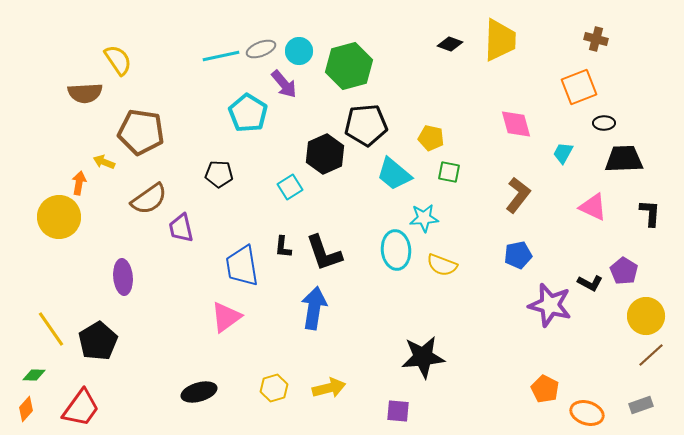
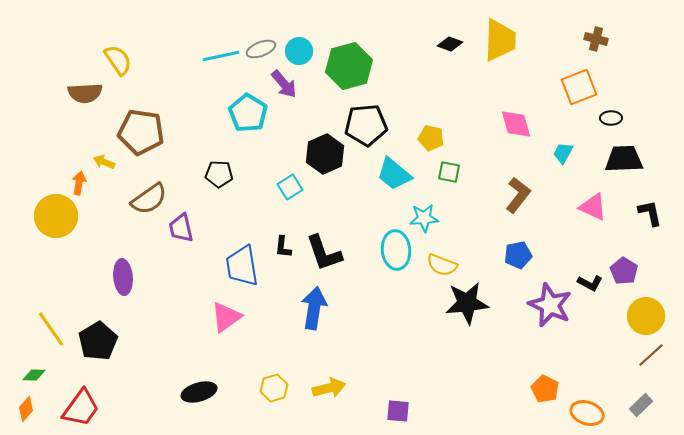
black ellipse at (604, 123): moved 7 px right, 5 px up
black L-shape at (650, 213): rotated 16 degrees counterclockwise
yellow circle at (59, 217): moved 3 px left, 1 px up
purple star at (550, 305): rotated 9 degrees clockwise
black star at (423, 357): moved 44 px right, 54 px up
gray rectangle at (641, 405): rotated 25 degrees counterclockwise
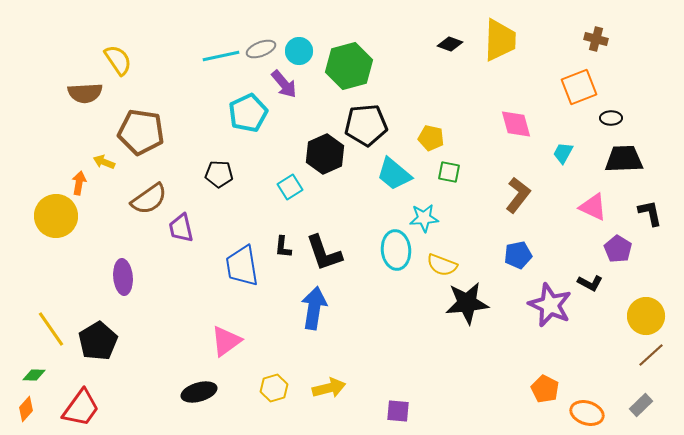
cyan pentagon at (248, 113): rotated 15 degrees clockwise
purple pentagon at (624, 271): moved 6 px left, 22 px up
pink triangle at (226, 317): moved 24 px down
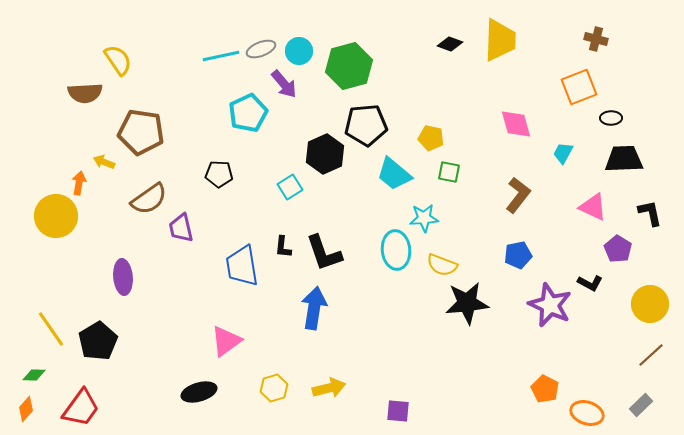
yellow circle at (646, 316): moved 4 px right, 12 px up
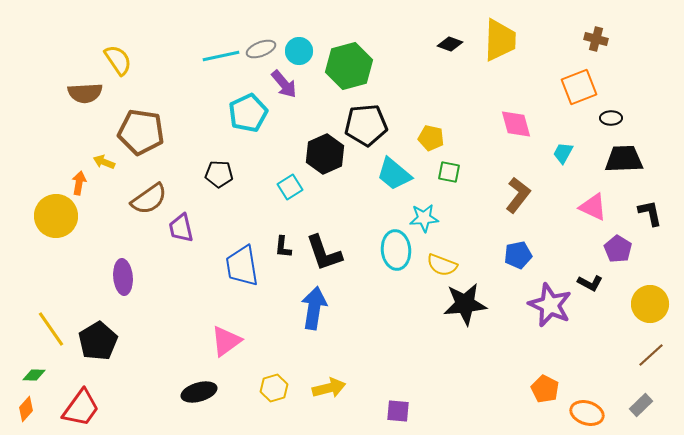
black star at (467, 303): moved 2 px left, 1 px down
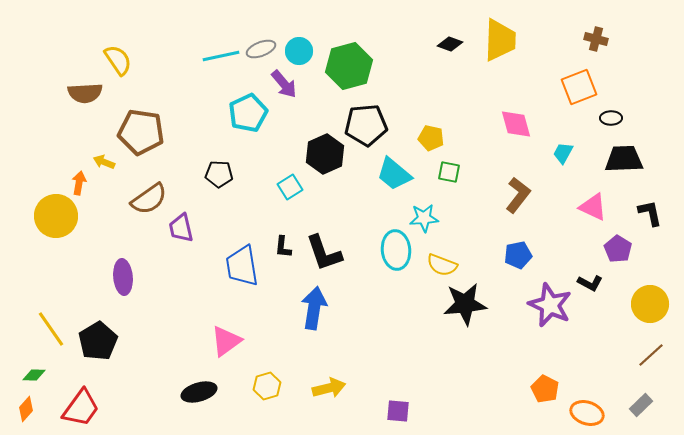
yellow hexagon at (274, 388): moved 7 px left, 2 px up
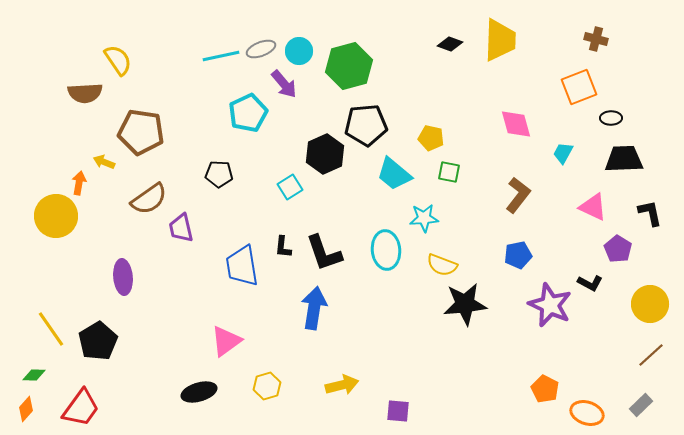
cyan ellipse at (396, 250): moved 10 px left
yellow arrow at (329, 388): moved 13 px right, 3 px up
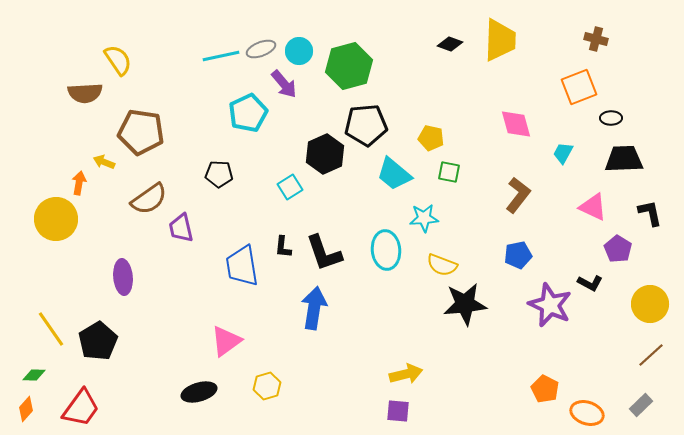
yellow circle at (56, 216): moved 3 px down
yellow arrow at (342, 385): moved 64 px right, 11 px up
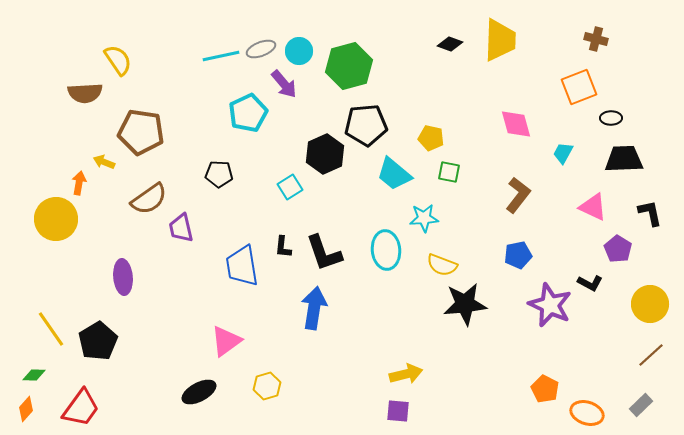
black ellipse at (199, 392): rotated 12 degrees counterclockwise
